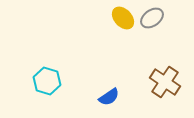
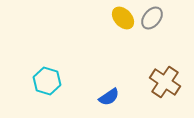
gray ellipse: rotated 15 degrees counterclockwise
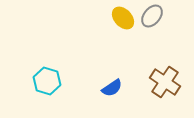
gray ellipse: moved 2 px up
blue semicircle: moved 3 px right, 9 px up
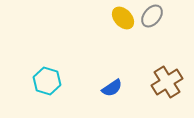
brown cross: moved 2 px right; rotated 24 degrees clockwise
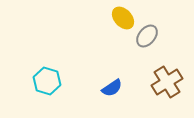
gray ellipse: moved 5 px left, 20 px down
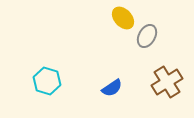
gray ellipse: rotated 10 degrees counterclockwise
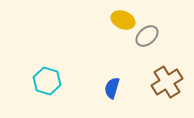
yellow ellipse: moved 2 px down; rotated 25 degrees counterclockwise
gray ellipse: rotated 20 degrees clockwise
blue semicircle: rotated 140 degrees clockwise
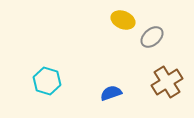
gray ellipse: moved 5 px right, 1 px down
blue semicircle: moved 1 px left, 5 px down; rotated 55 degrees clockwise
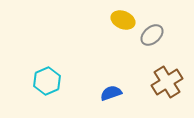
gray ellipse: moved 2 px up
cyan hexagon: rotated 20 degrees clockwise
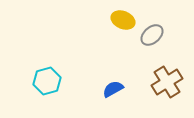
cyan hexagon: rotated 8 degrees clockwise
blue semicircle: moved 2 px right, 4 px up; rotated 10 degrees counterclockwise
